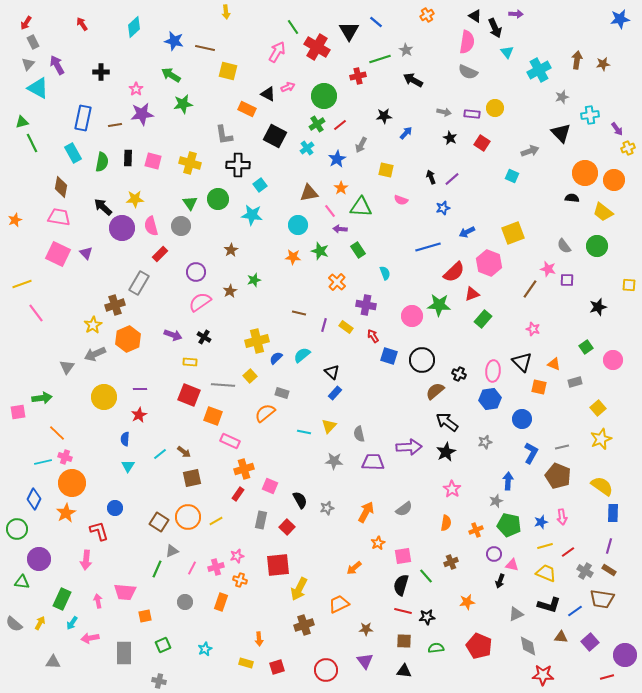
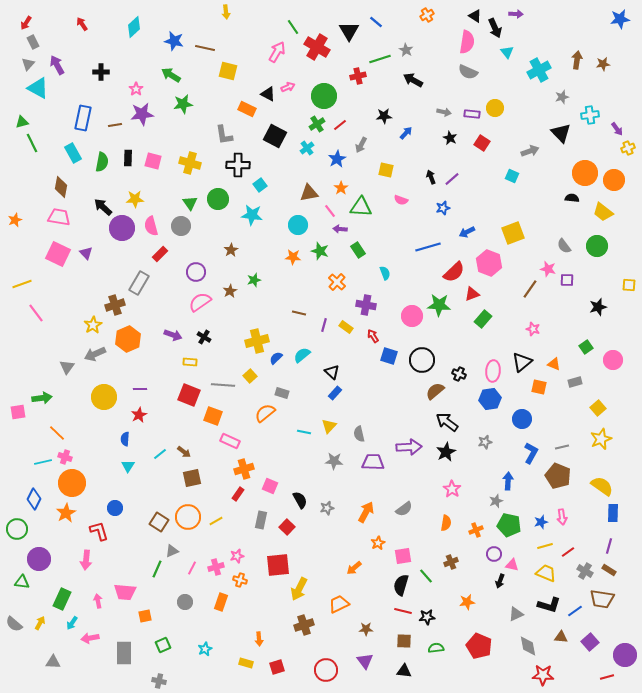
black triangle at (522, 362): rotated 35 degrees clockwise
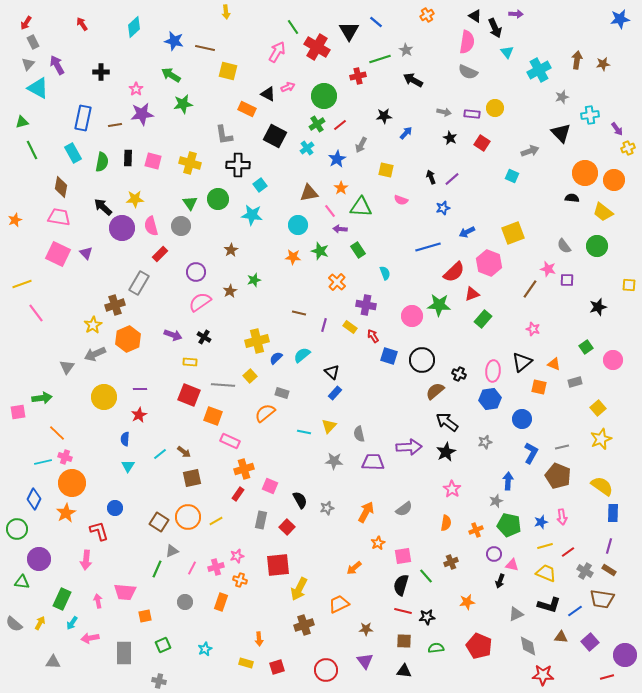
green line at (32, 143): moved 7 px down
yellow rectangle at (346, 327): moved 4 px right
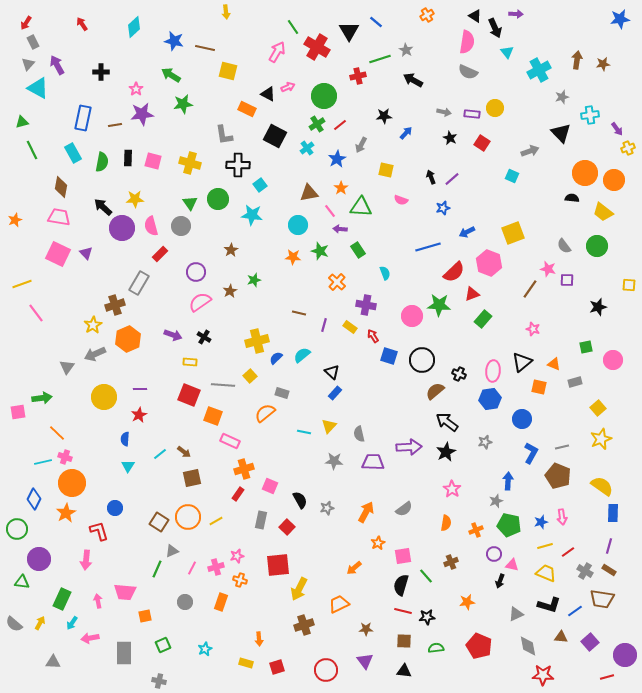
green square at (586, 347): rotated 24 degrees clockwise
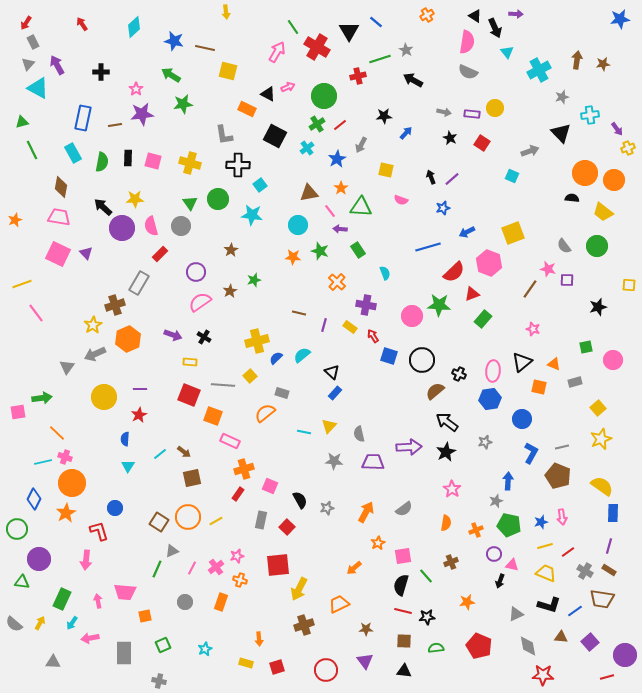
pink cross at (216, 567): rotated 21 degrees counterclockwise
